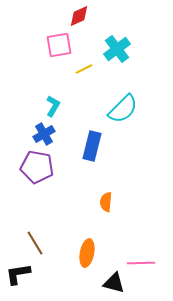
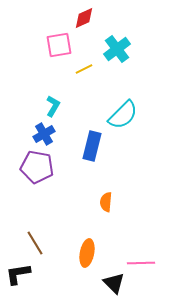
red diamond: moved 5 px right, 2 px down
cyan semicircle: moved 6 px down
black triangle: rotated 30 degrees clockwise
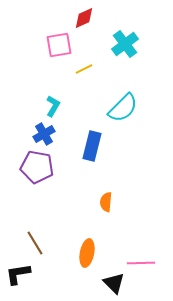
cyan cross: moved 8 px right, 5 px up
cyan semicircle: moved 7 px up
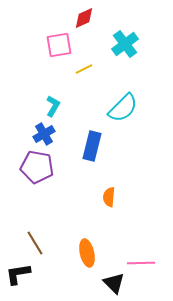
orange semicircle: moved 3 px right, 5 px up
orange ellipse: rotated 24 degrees counterclockwise
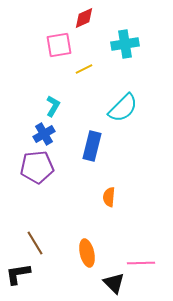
cyan cross: rotated 28 degrees clockwise
purple pentagon: rotated 16 degrees counterclockwise
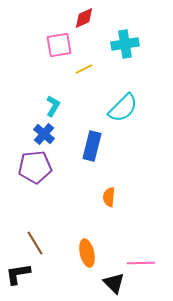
blue cross: rotated 20 degrees counterclockwise
purple pentagon: moved 2 px left
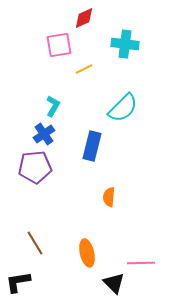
cyan cross: rotated 16 degrees clockwise
blue cross: rotated 15 degrees clockwise
black L-shape: moved 8 px down
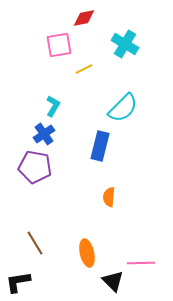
red diamond: rotated 15 degrees clockwise
cyan cross: rotated 24 degrees clockwise
blue rectangle: moved 8 px right
purple pentagon: rotated 16 degrees clockwise
black triangle: moved 1 px left, 2 px up
